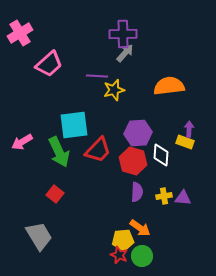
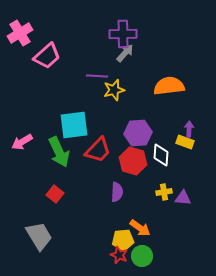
pink trapezoid: moved 2 px left, 8 px up
purple semicircle: moved 20 px left
yellow cross: moved 4 px up
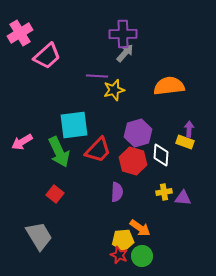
purple hexagon: rotated 12 degrees counterclockwise
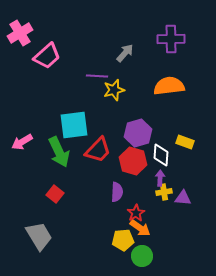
purple cross: moved 48 px right, 5 px down
purple arrow: moved 29 px left, 49 px down
red star: moved 17 px right, 42 px up; rotated 18 degrees clockwise
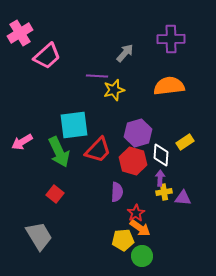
yellow rectangle: rotated 54 degrees counterclockwise
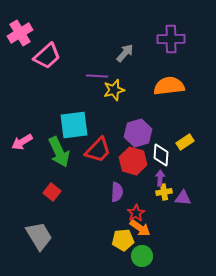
red square: moved 3 px left, 2 px up
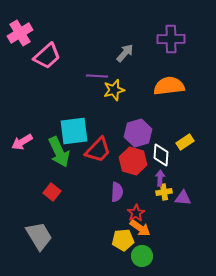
cyan square: moved 6 px down
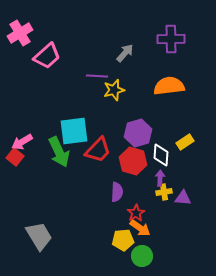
red square: moved 37 px left, 35 px up
